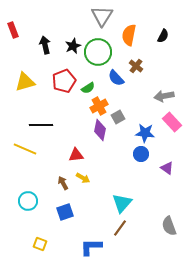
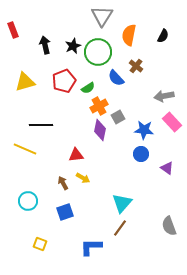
blue star: moved 1 px left, 3 px up
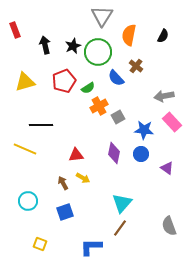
red rectangle: moved 2 px right
purple diamond: moved 14 px right, 23 px down
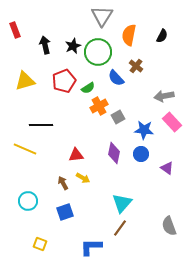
black semicircle: moved 1 px left
yellow triangle: moved 1 px up
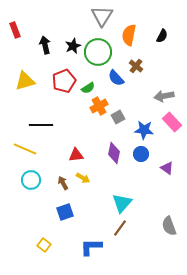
cyan circle: moved 3 px right, 21 px up
yellow square: moved 4 px right, 1 px down; rotated 16 degrees clockwise
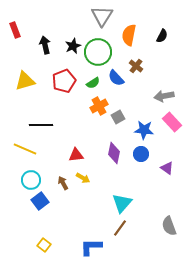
green semicircle: moved 5 px right, 5 px up
blue square: moved 25 px left, 11 px up; rotated 18 degrees counterclockwise
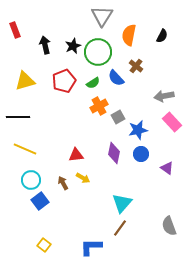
black line: moved 23 px left, 8 px up
blue star: moved 6 px left; rotated 18 degrees counterclockwise
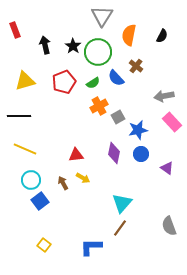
black star: rotated 14 degrees counterclockwise
red pentagon: moved 1 px down
black line: moved 1 px right, 1 px up
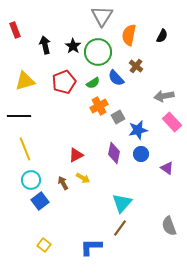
yellow line: rotated 45 degrees clockwise
red triangle: rotated 21 degrees counterclockwise
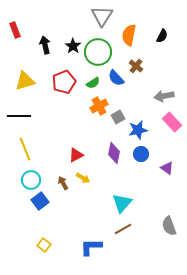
brown line: moved 3 px right, 1 px down; rotated 24 degrees clockwise
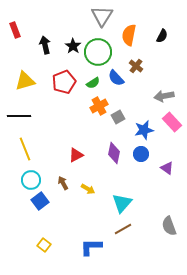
blue star: moved 6 px right
yellow arrow: moved 5 px right, 11 px down
